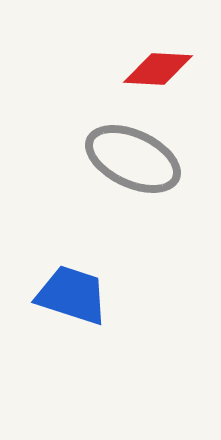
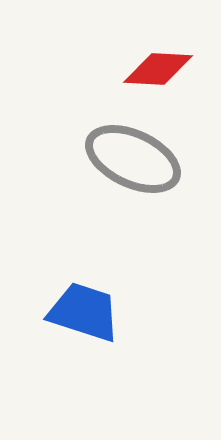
blue trapezoid: moved 12 px right, 17 px down
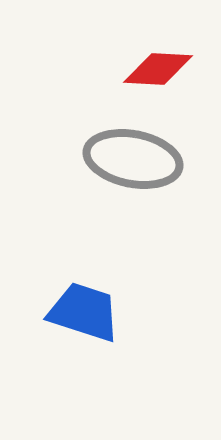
gray ellipse: rotated 14 degrees counterclockwise
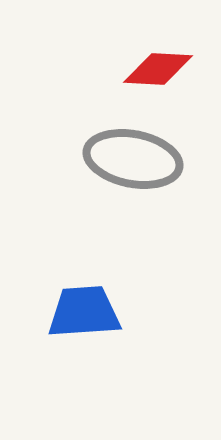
blue trapezoid: rotated 22 degrees counterclockwise
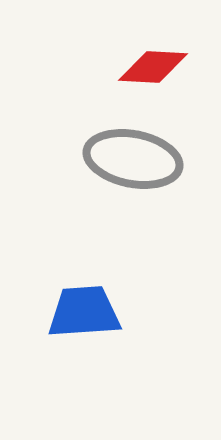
red diamond: moved 5 px left, 2 px up
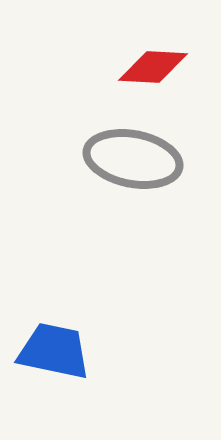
blue trapezoid: moved 30 px left, 39 px down; rotated 16 degrees clockwise
